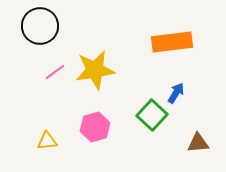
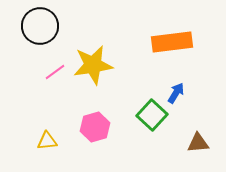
yellow star: moved 2 px left, 5 px up
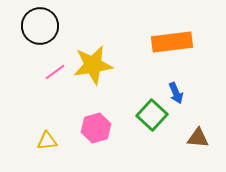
blue arrow: rotated 125 degrees clockwise
pink hexagon: moved 1 px right, 1 px down
brown triangle: moved 5 px up; rotated 10 degrees clockwise
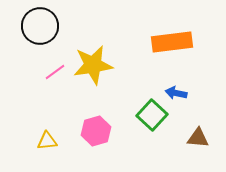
blue arrow: rotated 125 degrees clockwise
pink hexagon: moved 3 px down
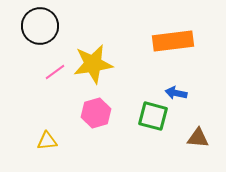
orange rectangle: moved 1 px right, 1 px up
yellow star: moved 1 px up
green square: moved 1 px right, 1 px down; rotated 28 degrees counterclockwise
pink hexagon: moved 18 px up
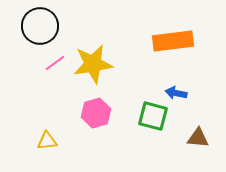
pink line: moved 9 px up
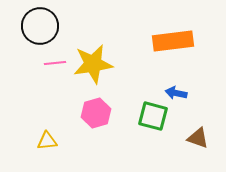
pink line: rotated 30 degrees clockwise
brown triangle: rotated 15 degrees clockwise
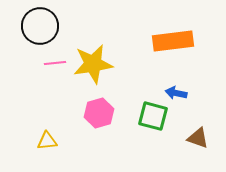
pink hexagon: moved 3 px right
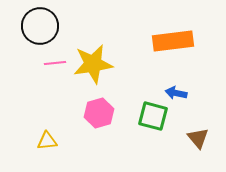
brown triangle: rotated 30 degrees clockwise
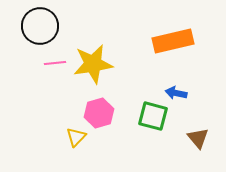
orange rectangle: rotated 6 degrees counterclockwise
yellow triangle: moved 29 px right, 4 px up; rotated 40 degrees counterclockwise
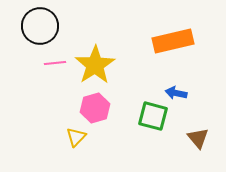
yellow star: moved 2 px right, 1 px down; rotated 24 degrees counterclockwise
pink hexagon: moved 4 px left, 5 px up
